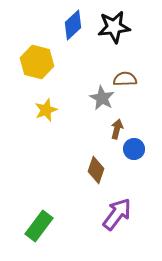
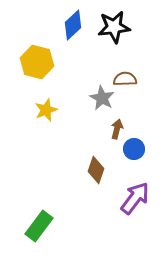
purple arrow: moved 18 px right, 16 px up
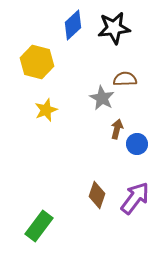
black star: moved 1 px down
blue circle: moved 3 px right, 5 px up
brown diamond: moved 1 px right, 25 px down
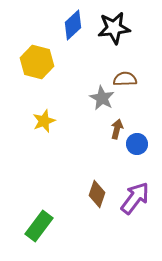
yellow star: moved 2 px left, 11 px down
brown diamond: moved 1 px up
